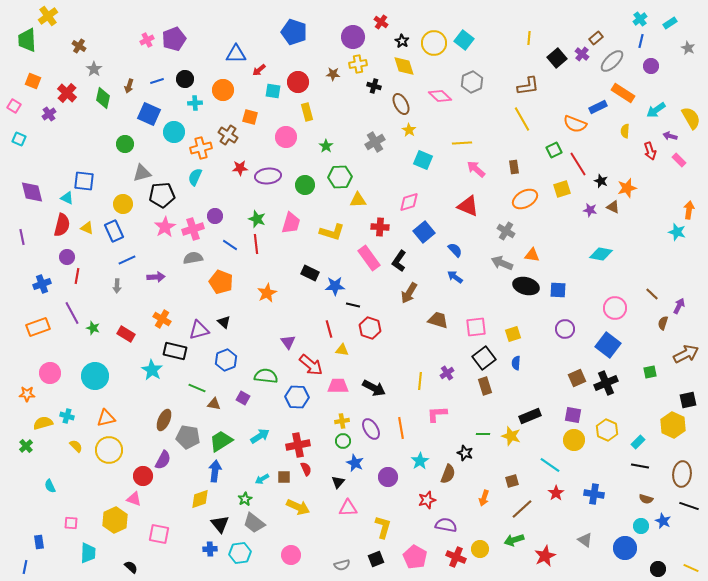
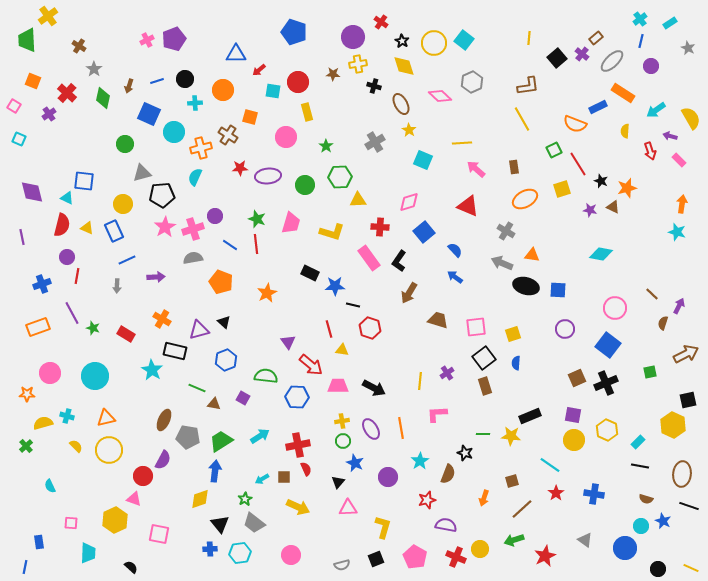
orange arrow at (689, 210): moved 7 px left, 6 px up
yellow star at (511, 436): rotated 12 degrees counterclockwise
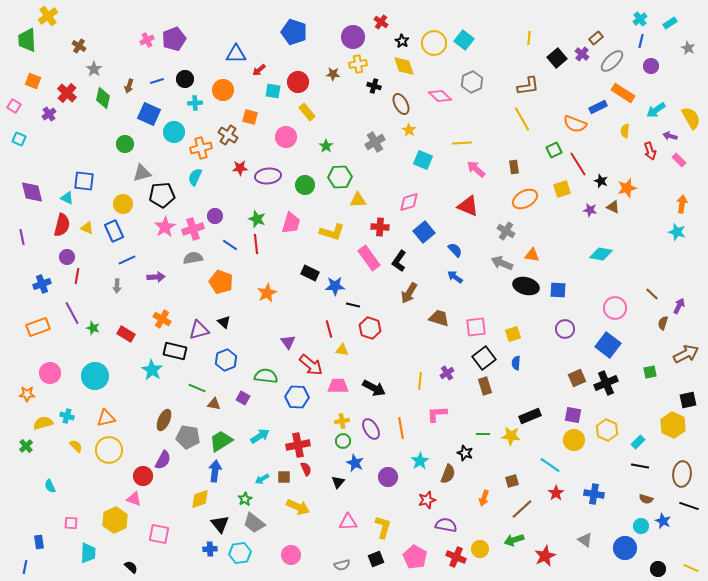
yellow rectangle at (307, 112): rotated 24 degrees counterclockwise
brown trapezoid at (438, 320): moved 1 px right, 2 px up
pink triangle at (348, 508): moved 14 px down
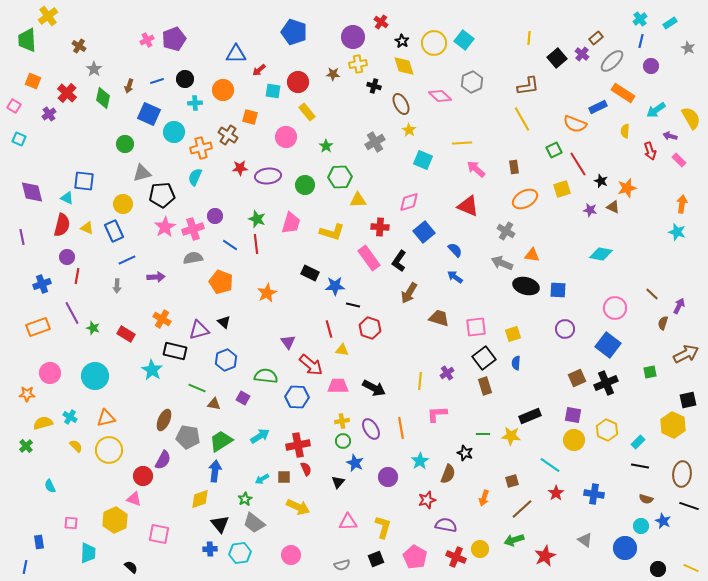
cyan cross at (67, 416): moved 3 px right, 1 px down; rotated 16 degrees clockwise
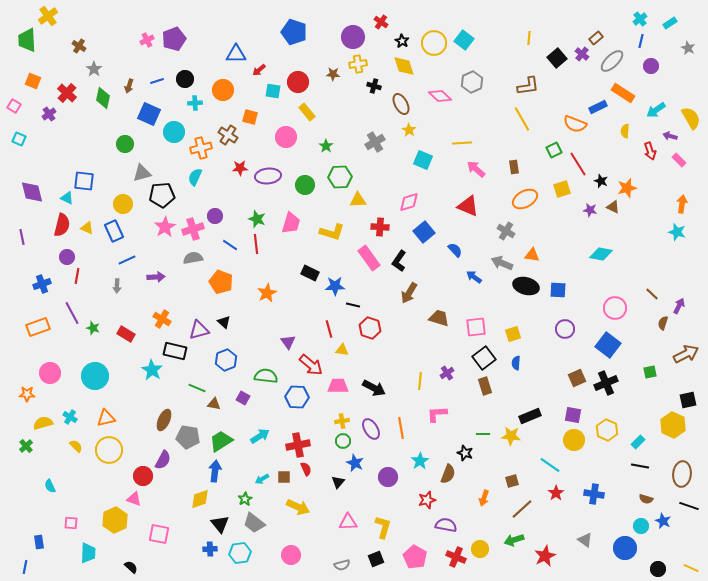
blue arrow at (455, 277): moved 19 px right
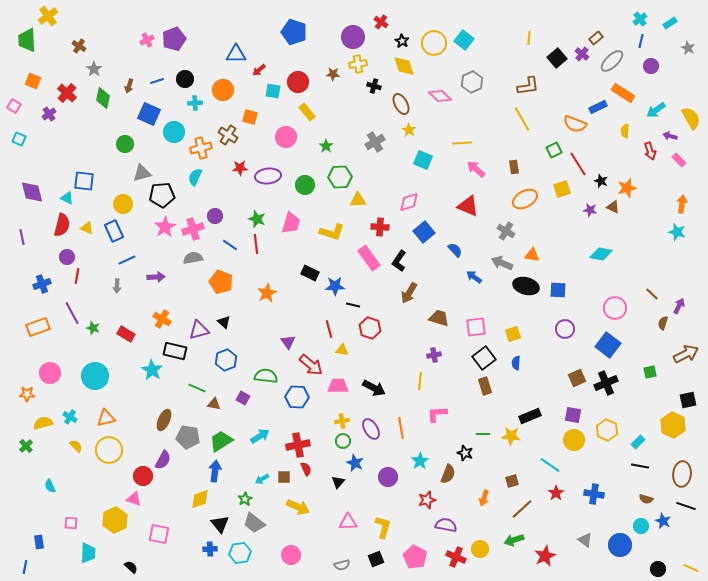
purple cross at (447, 373): moved 13 px left, 18 px up; rotated 24 degrees clockwise
black line at (689, 506): moved 3 px left
blue circle at (625, 548): moved 5 px left, 3 px up
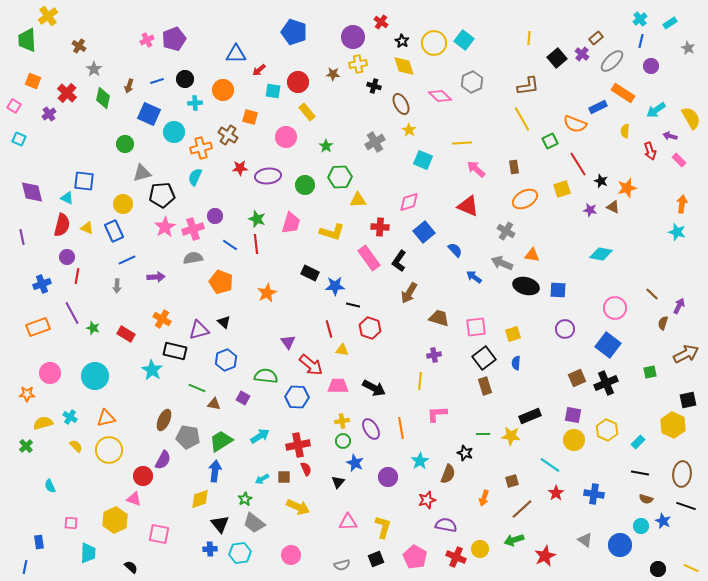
green square at (554, 150): moved 4 px left, 9 px up
black line at (640, 466): moved 7 px down
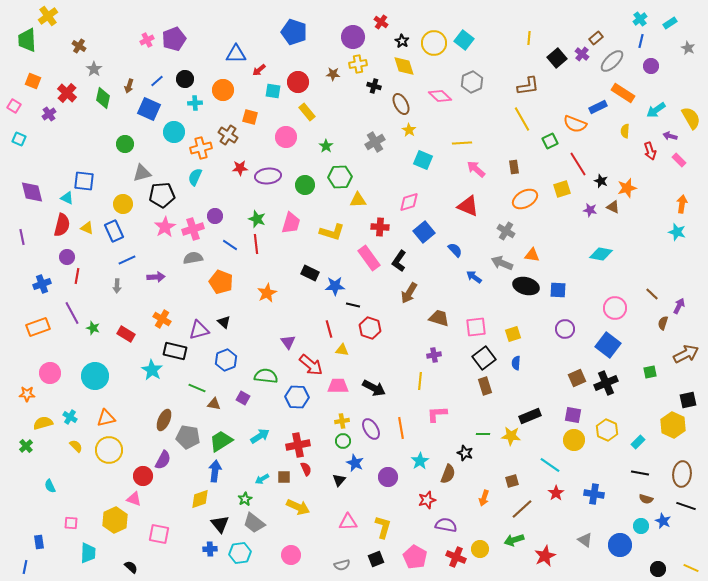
blue line at (157, 81): rotated 24 degrees counterclockwise
blue square at (149, 114): moved 5 px up
black triangle at (338, 482): moved 1 px right, 2 px up
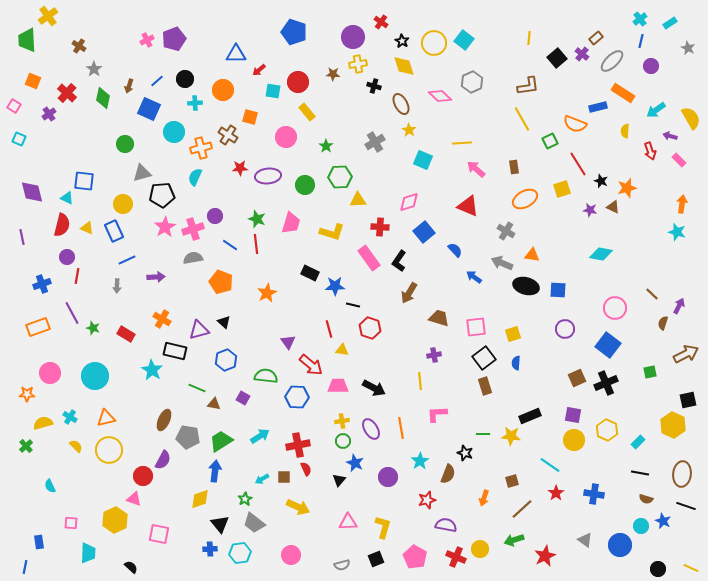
blue rectangle at (598, 107): rotated 12 degrees clockwise
yellow line at (420, 381): rotated 12 degrees counterclockwise
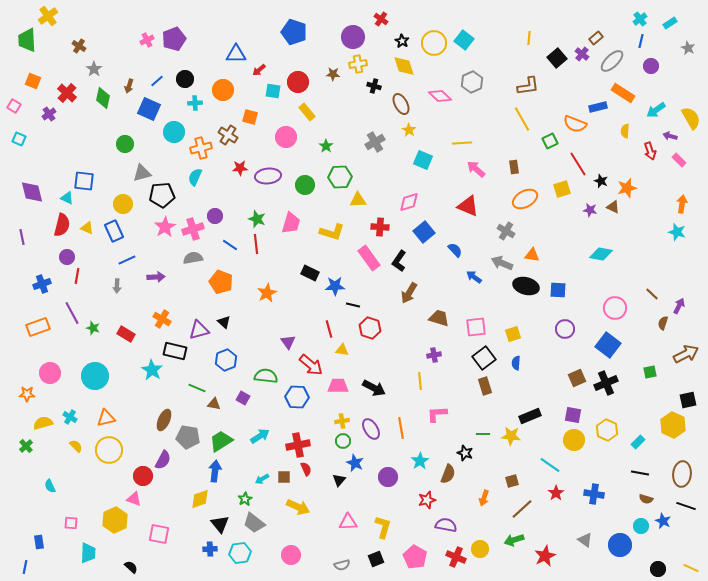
red cross at (381, 22): moved 3 px up
